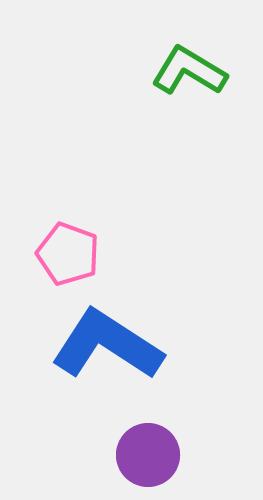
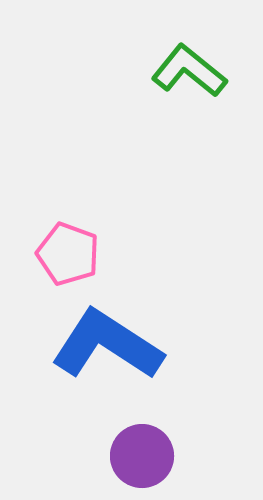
green L-shape: rotated 8 degrees clockwise
purple circle: moved 6 px left, 1 px down
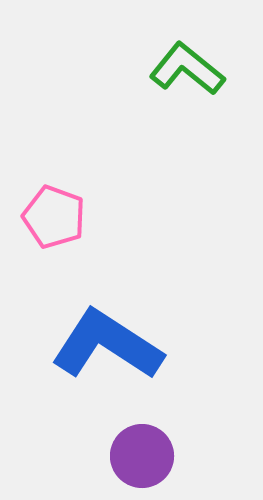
green L-shape: moved 2 px left, 2 px up
pink pentagon: moved 14 px left, 37 px up
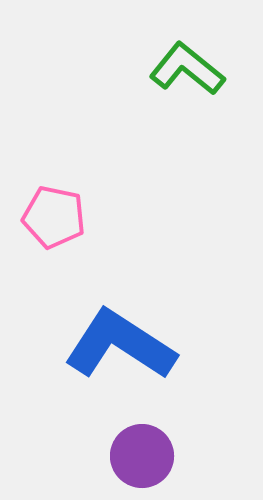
pink pentagon: rotated 8 degrees counterclockwise
blue L-shape: moved 13 px right
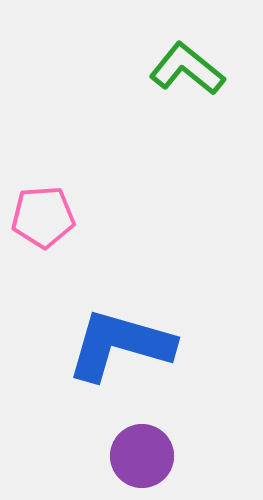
pink pentagon: moved 11 px left; rotated 16 degrees counterclockwise
blue L-shape: rotated 17 degrees counterclockwise
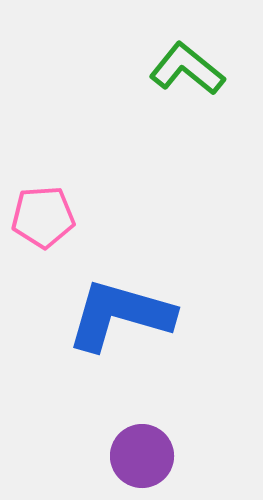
blue L-shape: moved 30 px up
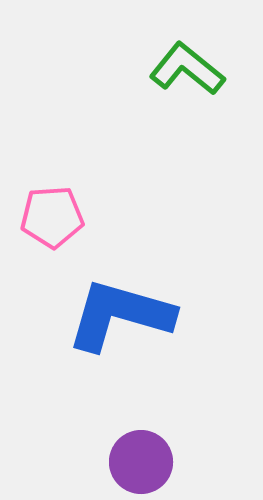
pink pentagon: moved 9 px right
purple circle: moved 1 px left, 6 px down
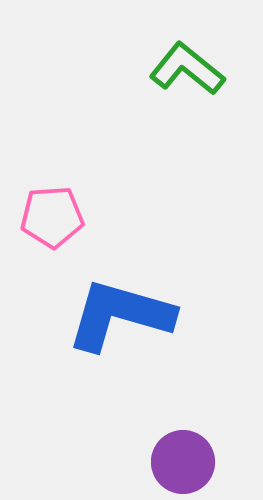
purple circle: moved 42 px right
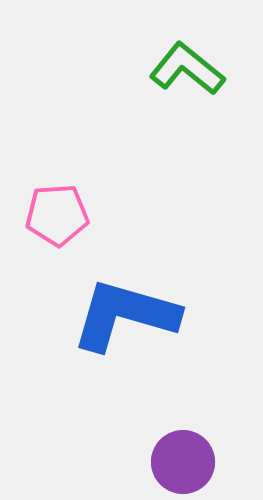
pink pentagon: moved 5 px right, 2 px up
blue L-shape: moved 5 px right
